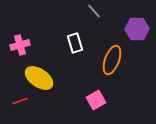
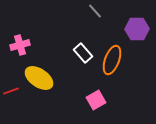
gray line: moved 1 px right
white rectangle: moved 8 px right, 10 px down; rotated 24 degrees counterclockwise
red line: moved 9 px left, 10 px up
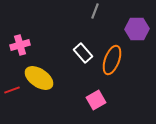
gray line: rotated 63 degrees clockwise
red line: moved 1 px right, 1 px up
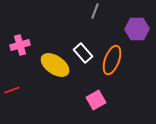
yellow ellipse: moved 16 px right, 13 px up
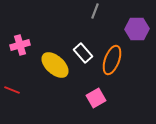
yellow ellipse: rotated 8 degrees clockwise
red line: rotated 42 degrees clockwise
pink square: moved 2 px up
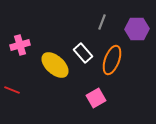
gray line: moved 7 px right, 11 px down
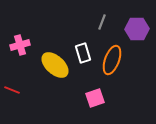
white rectangle: rotated 24 degrees clockwise
pink square: moved 1 px left; rotated 12 degrees clockwise
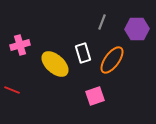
orange ellipse: rotated 16 degrees clockwise
yellow ellipse: moved 1 px up
pink square: moved 2 px up
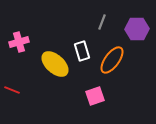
pink cross: moved 1 px left, 3 px up
white rectangle: moved 1 px left, 2 px up
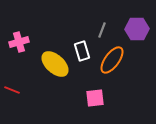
gray line: moved 8 px down
pink square: moved 2 px down; rotated 12 degrees clockwise
